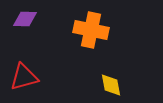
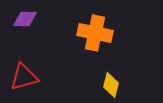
orange cross: moved 4 px right, 3 px down
yellow diamond: rotated 25 degrees clockwise
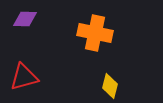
yellow diamond: moved 1 px left, 1 px down
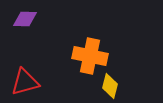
orange cross: moved 5 px left, 23 px down
red triangle: moved 1 px right, 5 px down
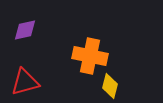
purple diamond: moved 11 px down; rotated 15 degrees counterclockwise
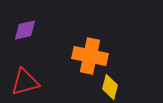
yellow diamond: moved 1 px down
